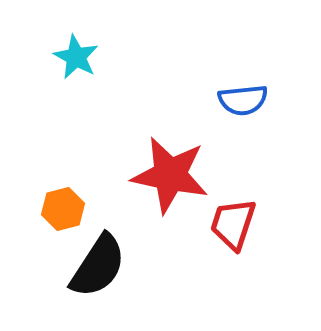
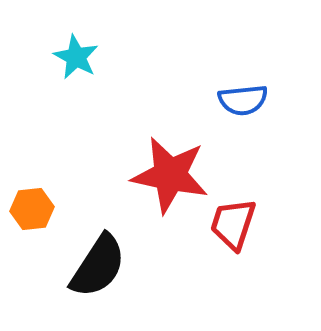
orange hexagon: moved 31 px left; rotated 9 degrees clockwise
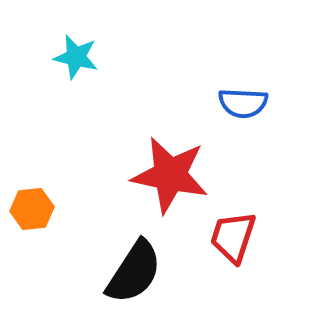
cyan star: rotated 15 degrees counterclockwise
blue semicircle: moved 3 px down; rotated 9 degrees clockwise
red trapezoid: moved 13 px down
black semicircle: moved 36 px right, 6 px down
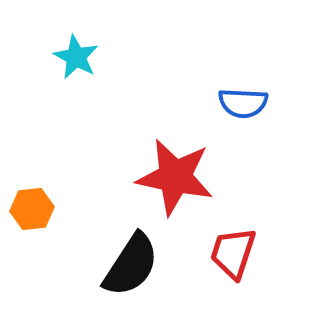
cyan star: rotated 15 degrees clockwise
red star: moved 5 px right, 2 px down
red trapezoid: moved 16 px down
black semicircle: moved 3 px left, 7 px up
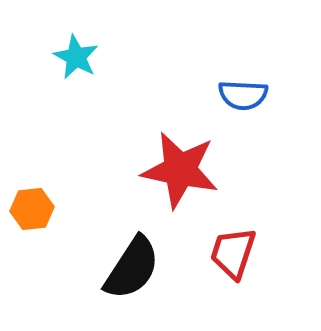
blue semicircle: moved 8 px up
red star: moved 5 px right, 7 px up
black semicircle: moved 1 px right, 3 px down
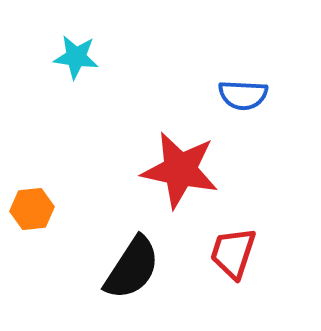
cyan star: rotated 21 degrees counterclockwise
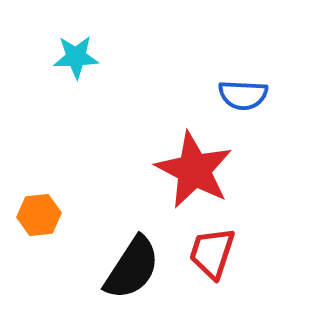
cyan star: rotated 9 degrees counterclockwise
red star: moved 14 px right; rotated 16 degrees clockwise
orange hexagon: moved 7 px right, 6 px down
red trapezoid: moved 21 px left
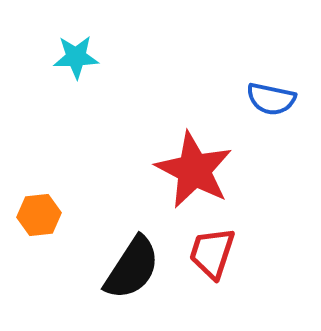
blue semicircle: moved 28 px right, 4 px down; rotated 9 degrees clockwise
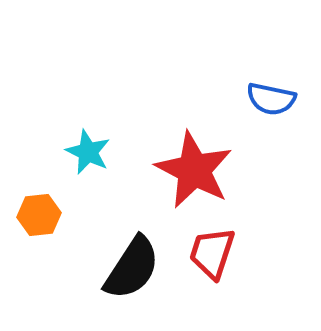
cyan star: moved 12 px right, 95 px down; rotated 27 degrees clockwise
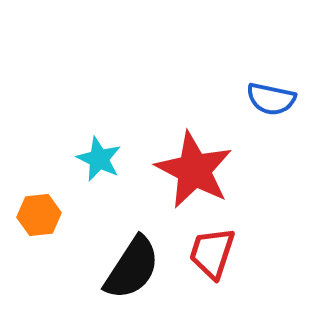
cyan star: moved 11 px right, 7 px down
